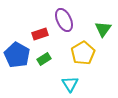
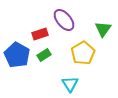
purple ellipse: rotated 15 degrees counterclockwise
green rectangle: moved 4 px up
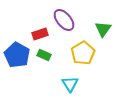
green rectangle: rotated 56 degrees clockwise
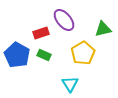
green triangle: rotated 42 degrees clockwise
red rectangle: moved 1 px right, 1 px up
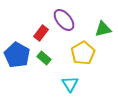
red rectangle: rotated 35 degrees counterclockwise
green rectangle: moved 3 px down; rotated 16 degrees clockwise
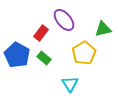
yellow pentagon: moved 1 px right
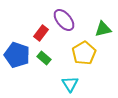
blue pentagon: rotated 10 degrees counterclockwise
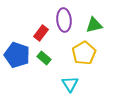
purple ellipse: rotated 35 degrees clockwise
green triangle: moved 9 px left, 4 px up
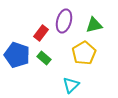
purple ellipse: moved 1 px down; rotated 20 degrees clockwise
cyan triangle: moved 1 px right, 1 px down; rotated 18 degrees clockwise
